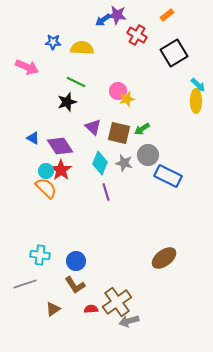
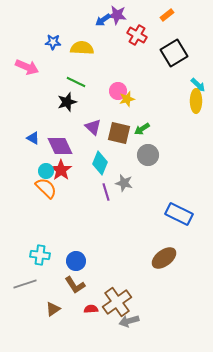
purple diamond: rotated 8 degrees clockwise
gray star: moved 20 px down
blue rectangle: moved 11 px right, 38 px down
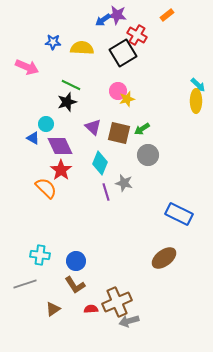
black square: moved 51 px left
green line: moved 5 px left, 3 px down
cyan circle: moved 47 px up
brown cross: rotated 12 degrees clockwise
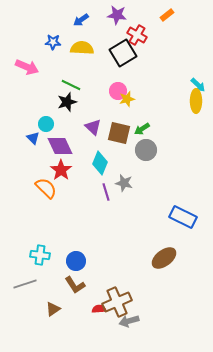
blue arrow: moved 22 px left
blue triangle: rotated 16 degrees clockwise
gray circle: moved 2 px left, 5 px up
blue rectangle: moved 4 px right, 3 px down
red semicircle: moved 8 px right
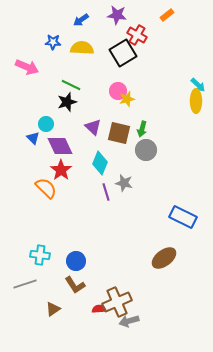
green arrow: rotated 42 degrees counterclockwise
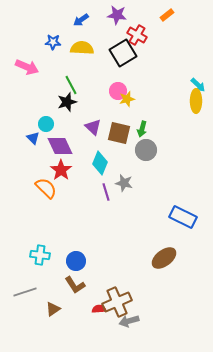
green line: rotated 36 degrees clockwise
gray line: moved 8 px down
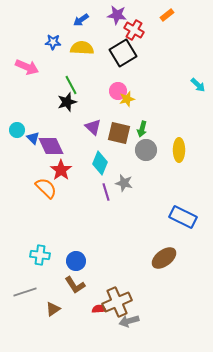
red cross: moved 3 px left, 5 px up
yellow ellipse: moved 17 px left, 49 px down
cyan circle: moved 29 px left, 6 px down
purple diamond: moved 9 px left
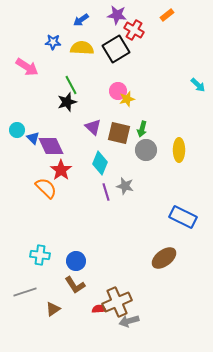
black square: moved 7 px left, 4 px up
pink arrow: rotated 10 degrees clockwise
gray star: moved 1 px right, 3 px down
